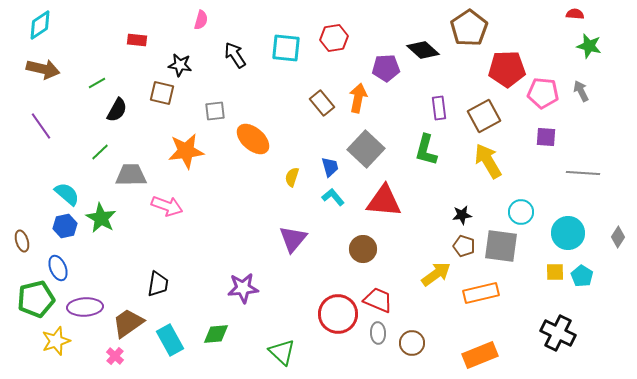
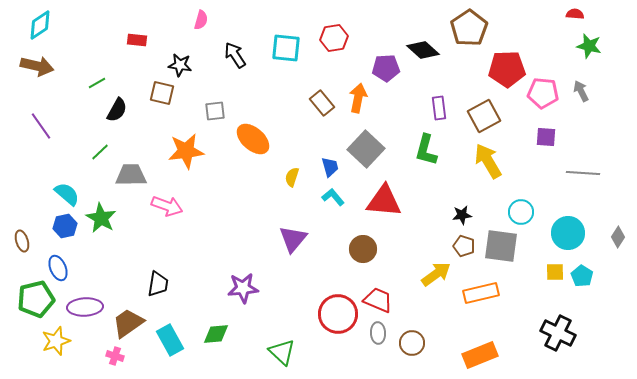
brown arrow at (43, 69): moved 6 px left, 3 px up
pink cross at (115, 356): rotated 24 degrees counterclockwise
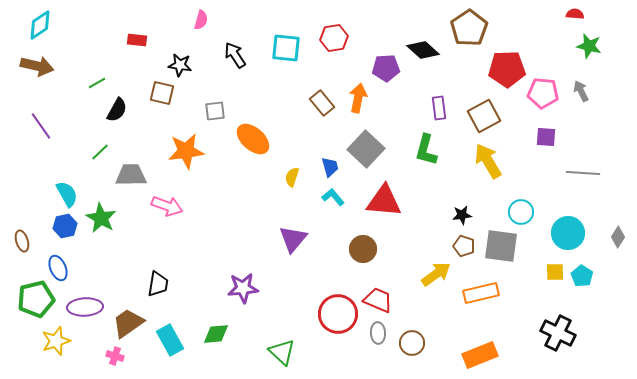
cyan semicircle at (67, 194): rotated 20 degrees clockwise
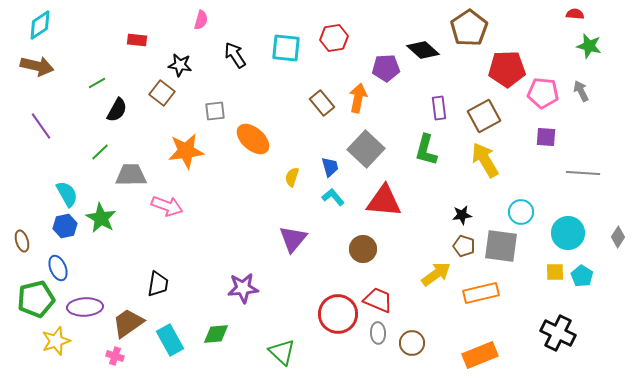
brown square at (162, 93): rotated 25 degrees clockwise
yellow arrow at (488, 161): moved 3 px left, 1 px up
